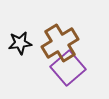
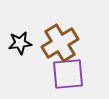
purple square: moved 6 px down; rotated 36 degrees clockwise
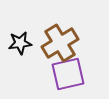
purple square: rotated 8 degrees counterclockwise
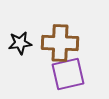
brown cross: rotated 33 degrees clockwise
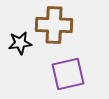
brown cross: moved 6 px left, 18 px up
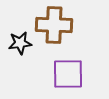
purple square: rotated 12 degrees clockwise
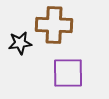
purple square: moved 1 px up
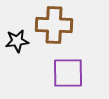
black star: moved 3 px left, 2 px up
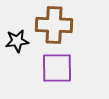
purple square: moved 11 px left, 5 px up
